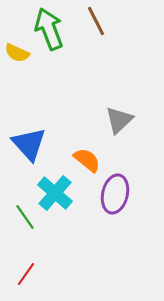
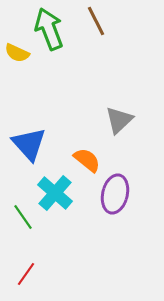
green line: moved 2 px left
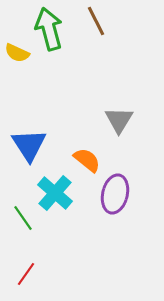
green arrow: rotated 6 degrees clockwise
gray triangle: rotated 16 degrees counterclockwise
blue triangle: moved 1 px down; rotated 9 degrees clockwise
green line: moved 1 px down
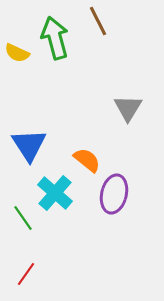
brown line: moved 2 px right
green arrow: moved 6 px right, 9 px down
gray triangle: moved 9 px right, 12 px up
purple ellipse: moved 1 px left
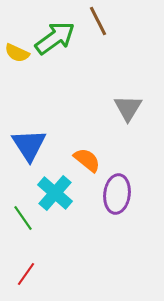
green arrow: rotated 69 degrees clockwise
purple ellipse: moved 3 px right; rotated 6 degrees counterclockwise
